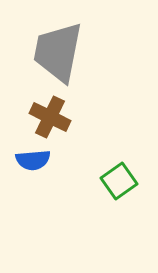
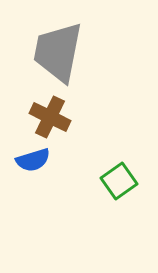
blue semicircle: rotated 12 degrees counterclockwise
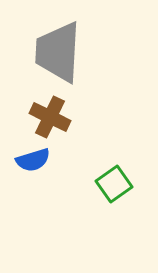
gray trapezoid: rotated 8 degrees counterclockwise
green square: moved 5 px left, 3 px down
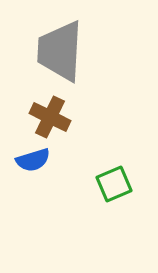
gray trapezoid: moved 2 px right, 1 px up
green square: rotated 12 degrees clockwise
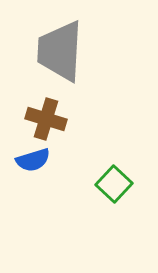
brown cross: moved 4 px left, 2 px down; rotated 9 degrees counterclockwise
green square: rotated 24 degrees counterclockwise
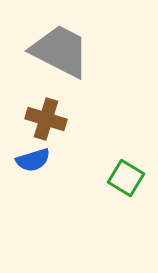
gray trapezoid: rotated 114 degrees clockwise
green square: moved 12 px right, 6 px up; rotated 12 degrees counterclockwise
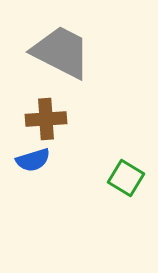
gray trapezoid: moved 1 px right, 1 px down
brown cross: rotated 21 degrees counterclockwise
